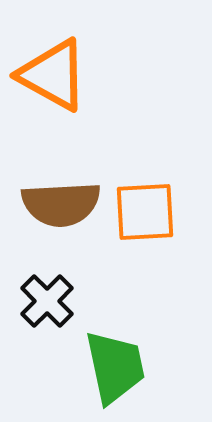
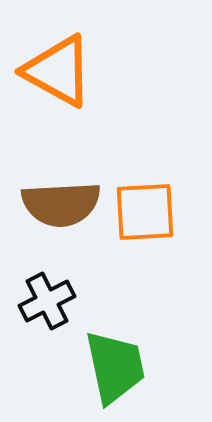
orange triangle: moved 5 px right, 4 px up
black cross: rotated 18 degrees clockwise
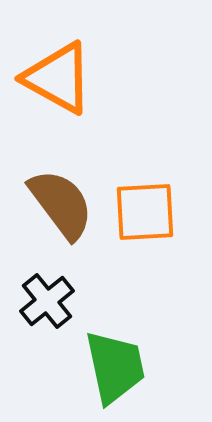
orange triangle: moved 7 px down
brown semicircle: rotated 124 degrees counterclockwise
black cross: rotated 12 degrees counterclockwise
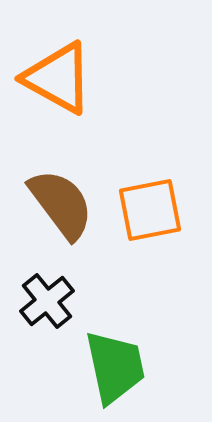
orange square: moved 5 px right, 2 px up; rotated 8 degrees counterclockwise
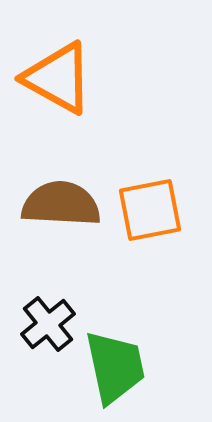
brown semicircle: rotated 50 degrees counterclockwise
black cross: moved 1 px right, 23 px down
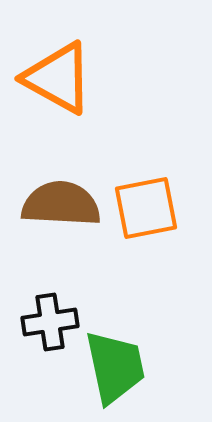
orange square: moved 4 px left, 2 px up
black cross: moved 2 px right, 2 px up; rotated 30 degrees clockwise
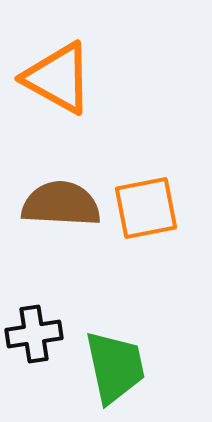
black cross: moved 16 px left, 12 px down
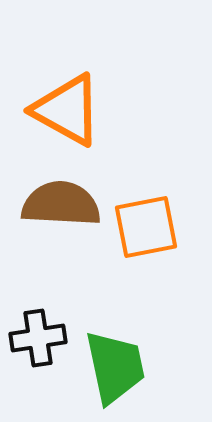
orange triangle: moved 9 px right, 32 px down
orange square: moved 19 px down
black cross: moved 4 px right, 4 px down
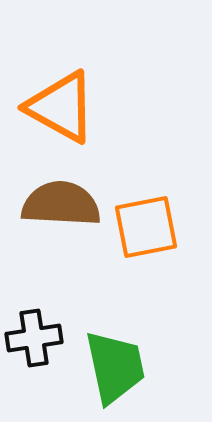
orange triangle: moved 6 px left, 3 px up
black cross: moved 4 px left
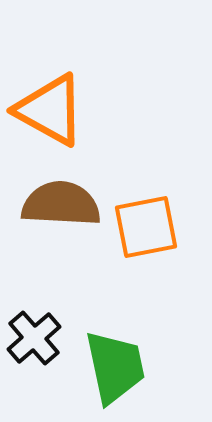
orange triangle: moved 11 px left, 3 px down
black cross: rotated 32 degrees counterclockwise
